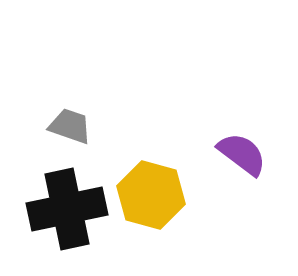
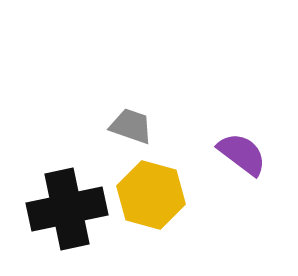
gray trapezoid: moved 61 px right
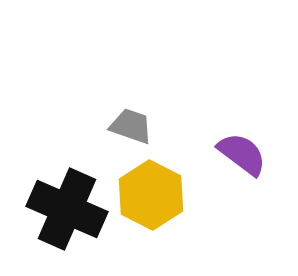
yellow hexagon: rotated 12 degrees clockwise
black cross: rotated 36 degrees clockwise
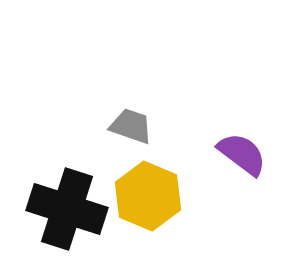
yellow hexagon: moved 3 px left, 1 px down; rotated 4 degrees counterclockwise
black cross: rotated 6 degrees counterclockwise
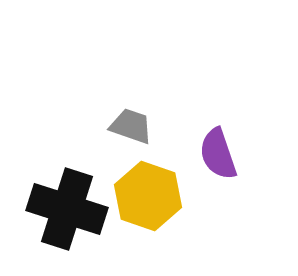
purple semicircle: moved 24 px left; rotated 146 degrees counterclockwise
yellow hexagon: rotated 4 degrees counterclockwise
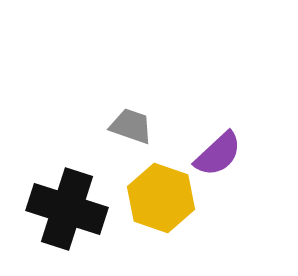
purple semicircle: rotated 114 degrees counterclockwise
yellow hexagon: moved 13 px right, 2 px down
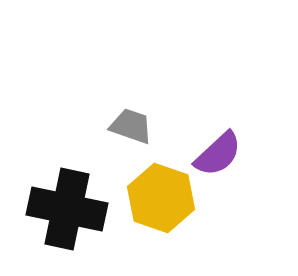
black cross: rotated 6 degrees counterclockwise
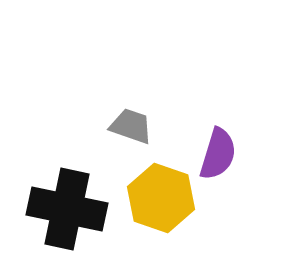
purple semicircle: rotated 30 degrees counterclockwise
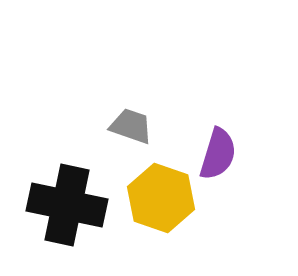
black cross: moved 4 px up
